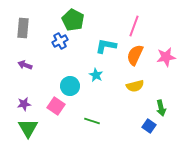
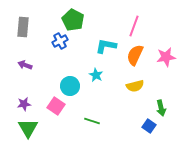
gray rectangle: moved 1 px up
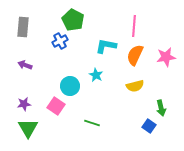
pink line: rotated 15 degrees counterclockwise
green line: moved 2 px down
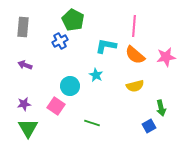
orange semicircle: rotated 75 degrees counterclockwise
blue square: rotated 24 degrees clockwise
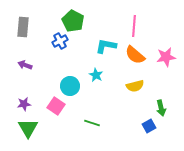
green pentagon: moved 1 px down
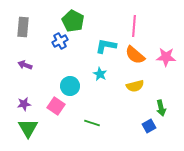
pink star: rotated 12 degrees clockwise
cyan star: moved 4 px right, 1 px up
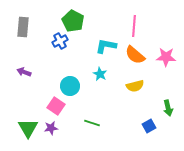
purple arrow: moved 1 px left, 7 px down
purple star: moved 27 px right, 24 px down
green arrow: moved 7 px right
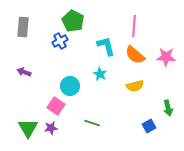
cyan L-shape: rotated 65 degrees clockwise
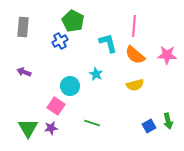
cyan L-shape: moved 2 px right, 3 px up
pink star: moved 1 px right, 2 px up
cyan star: moved 4 px left
yellow semicircle: moved 1 px up
green arrow: moved 13 px down
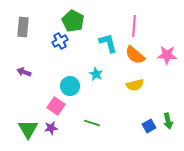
green triangle: moved 1 px down
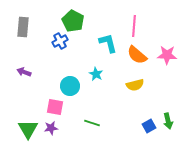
orange semicircle: moved 2 px right
pink square: moved 1 px left, 1 px down; rotated 24 degrees counterclockwise
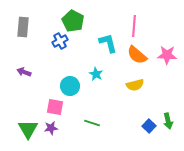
blue square: rotated 16 degrees counterclockwise
